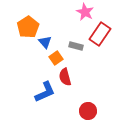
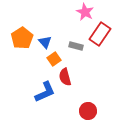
orange pentagon: moved 6 px left, 11 px down
orange square: moved 2 px left, 1 px down
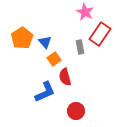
gray rectangle: moved 4 px right, 1 px down; rotated 64 degrees clockwise
red circle: moved 12 px left
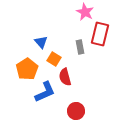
red rectangle: rotated 20 degrees counterclockwise
orange pentagon: moved 5 px right, 31 px down
blue triangle: moved 4 px left
orange square: rotated 24 degrees counterclockwise
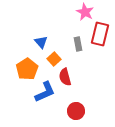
gray rectangle: moved 2 px left, 3 px up
orange square: rotated 16 degrees clockwise
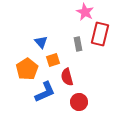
orange square: moved 1 px left, 1 px down; rotated 24 degrees clockwise
red semicircle: moved 2 px right
red circle: moved 3 px right, 9 px up
